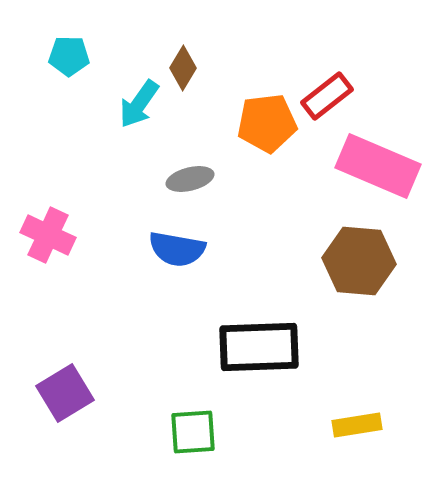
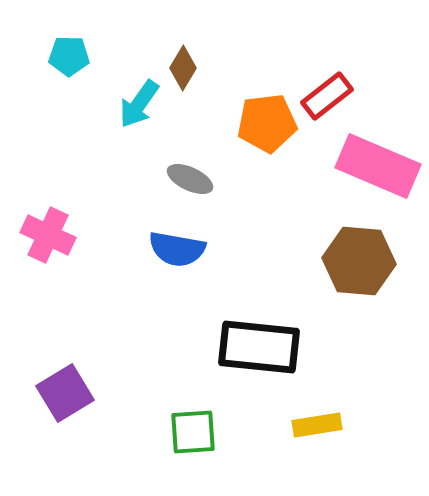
gray ellipse: rotated 39 degrees clockwise
black rectangle: rotated 8 degrees clockwise
yellow rectangle: moved 40 px left
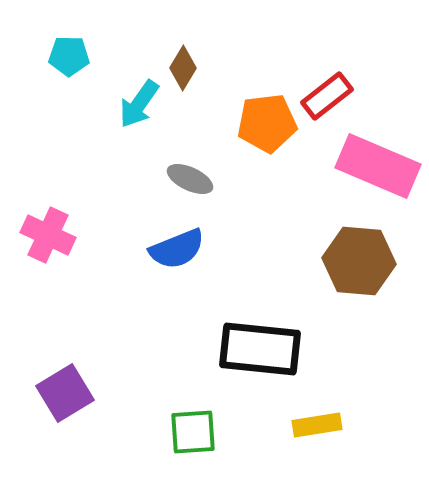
blue semicircle: rotated 32 degrees counterclockwise
black rectangle: moved 1 px right, 2 px down
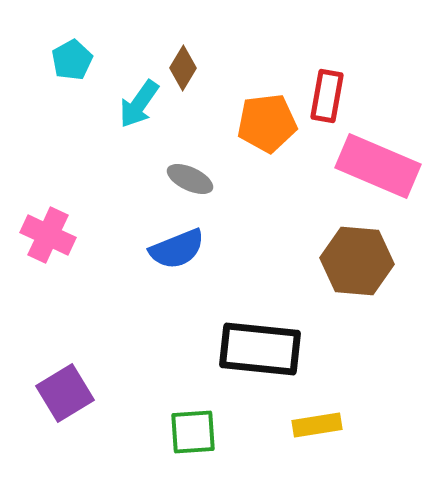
cyan pentagon: moved 3 px right, 4 px down; rotated 30 degrees counterclockwise
red rectangle: rotated 42 degrees counterclockwise
brown hexagon: moved 2 px left
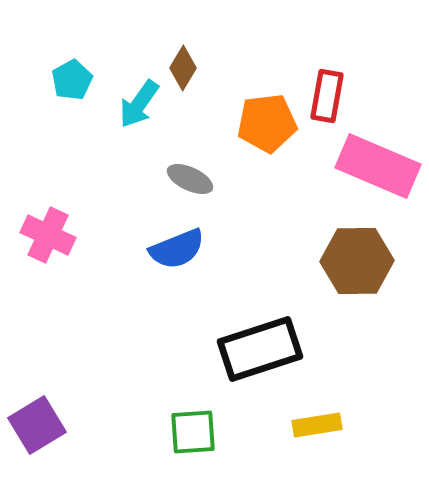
cyan pentagon: moved 20 px down
brown hexagon: rotated 6 degrees counterclockwise
black rectangle: rotated 24 degrees counterclockwise
purple square: moved 28 px left, 32 px down
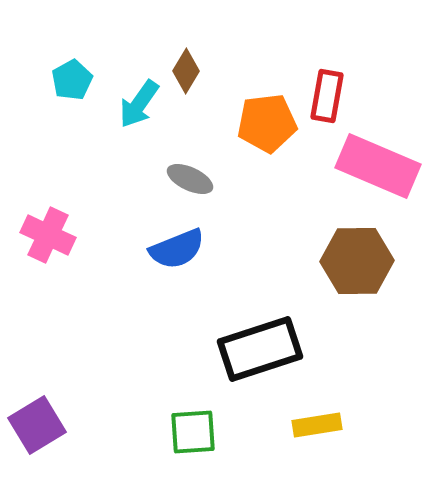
brown diamond: moved 3 px right, 3 px down
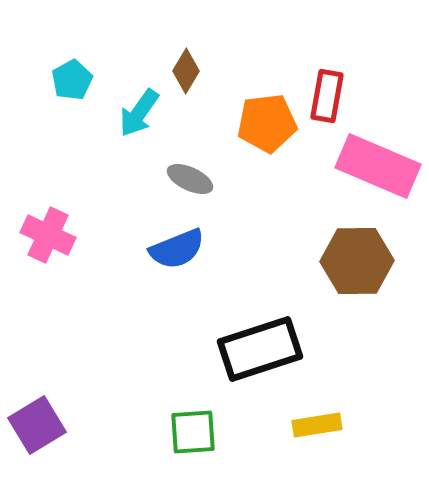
cyan arrow: moved 9 px down
